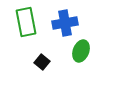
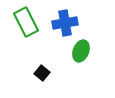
green rectangle: rotated 16 degrees counterclockwise
black square: moved 11 px down
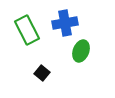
green rectangle: moved 1 px right, 8 px down
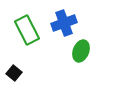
blue cross: moved 1 px left; rotated 10 degrees counterclockwise
black square: moved 28 px left
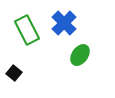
blue cross: rotated 25 degrees counterclockwise
green ellipse: moved 1 px left, 4 px down; rotated 15 degrees clockwise
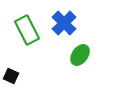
black square: moved 3 px left, 3 px down; rotated 14 degrees counterclockwise
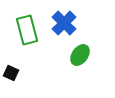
green rectangle: rotated 12 degrees clockwise
black square: moved 3 px up
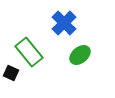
green rectangle: moved 2 px right, 22 px down; rotated 24 degrees counterclockwise
green ellipse: rotated 15 degrees clockwise
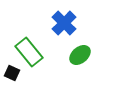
black square: moved 1 px right
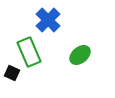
blue cross: moved 16 px left, 3 px up
green rectangle: rotated 16 degrees clockwise
